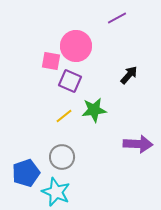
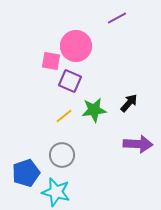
black arrow: moved 28 px down
gray circle: moved 2 px up
cyan star: rotated 8 degrees counterclockwise
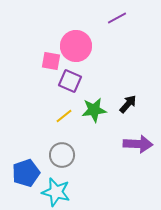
black arrow: moved 1 px left, 1 px down
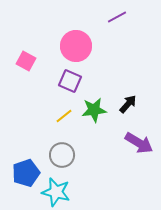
purple line: moved 1 px up
pink square: moved 25 px left; rotated 18 degrees clockwise
purple arrow: moved 1 px right, 1 px up; rotated 28 degrees clockwise
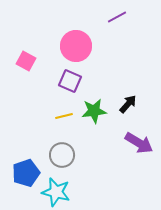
green star: moved 1 px down
yellow line: rotated 24 degrees clockwise
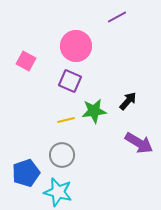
black arrow: moved 3 px up
yellow line: moved 2 px right, 4 px down
cyan star: moved 2 px right
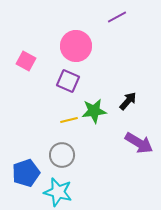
purple square: moved 2 px left
yellow line: moved 3 px right
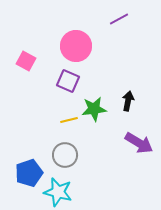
purple line: moved 2 px right, 2 px down
black arrow: rotated 30 degrees counterclockwise
green star: moved 2 px up
gray circle: moved 3 px right
blue pentagon: moved 3 px right
